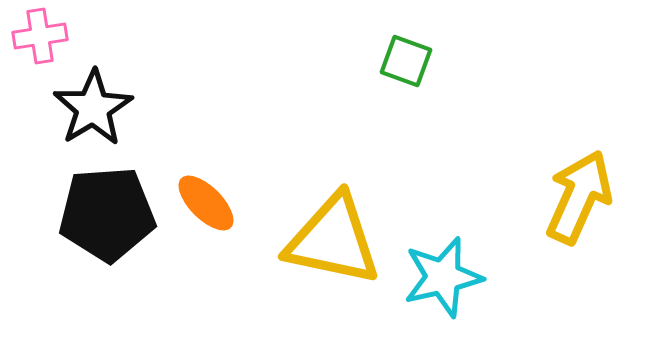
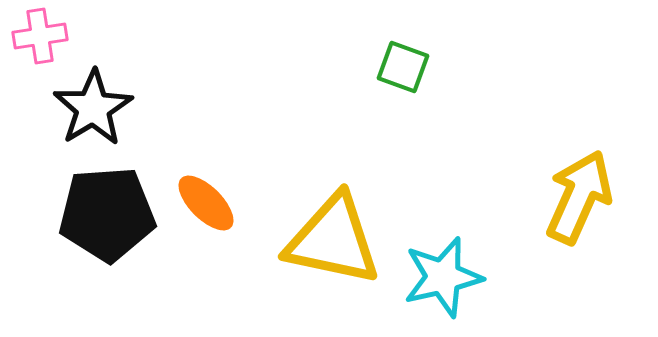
green square: moved 3 px left, 6 px down
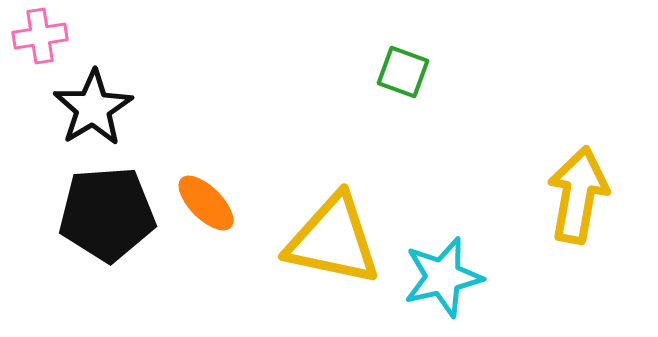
green square: moved 5 px down
yellow arrow: moved 1 px left, 2 px up; rotated 14 degrees counterclockwise
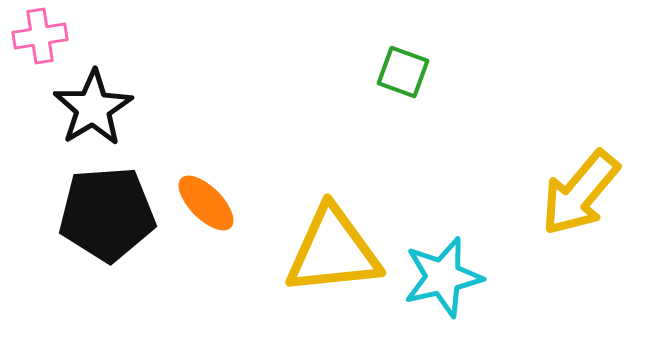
yellow arrow: moved 2 px right, 2 px up; rotated 150 degrees counterclockwise
yellow triangle: moved 11 px down; rotated 18 degrees counterclockwise
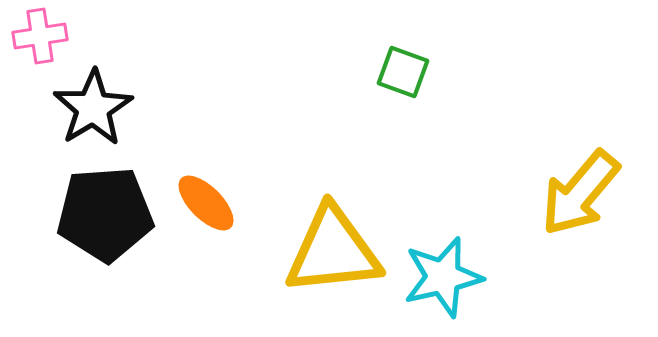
black pentagon: moved 2 px left
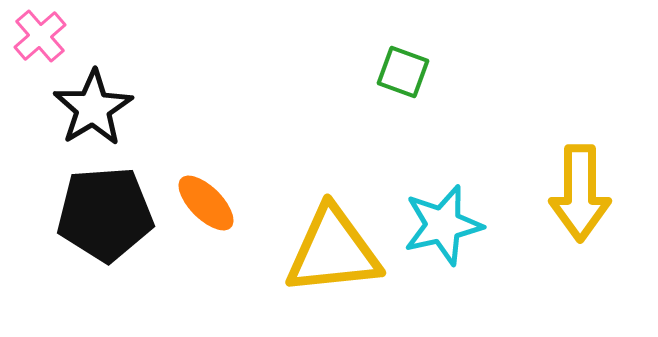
pink cross: rotated 32 degrees counterclockwise
yellow arrow: rotated 40 degrees counterclockwise
cyan star: moved 52 px up
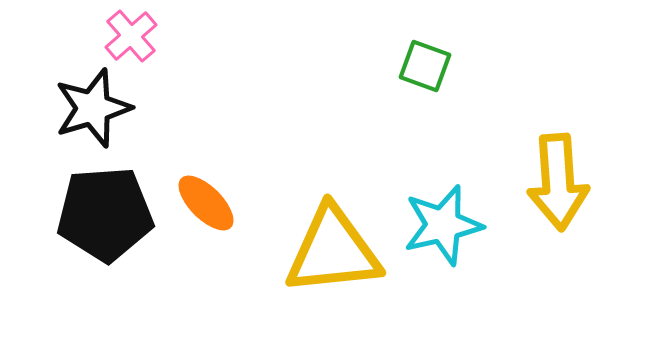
pink cross: moved 91 px right
green square: moved 22 px right, 6 px up
black star: rotated 14 degrees clockwise
yellow arrow: moved 22 px left, 11 px up; rotated 4 degrees counterclockwise
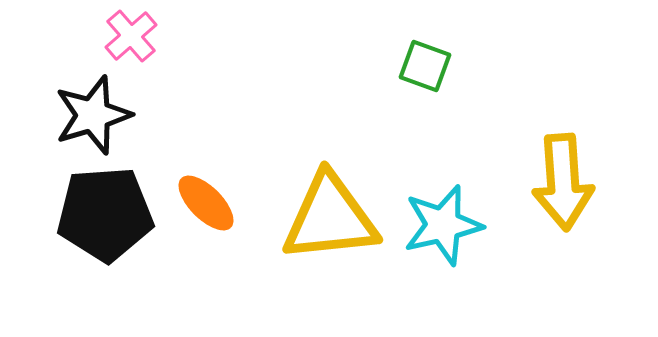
black star: moved 7 px down
yellow arrow: moved 5 px right
yellow triangle: moved 3 px left, 33 px up
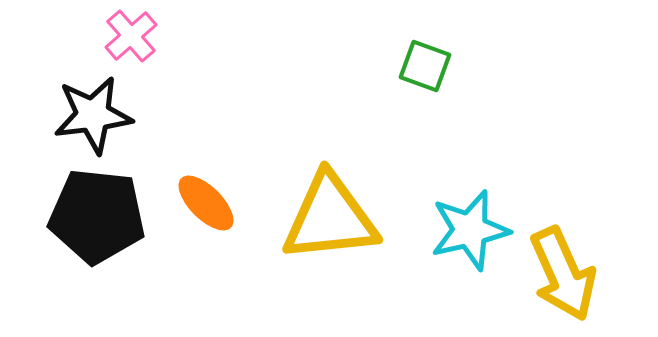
black star: rotated 10 degrees clockwise
yellow arrow: moved 92 px down; rotated 20 degrees counterclockwise
black pentagon: moved 8 px left, 2 px down; rotated 10 degrees clockwise
cyan star: moved 27 px right, 5 px down
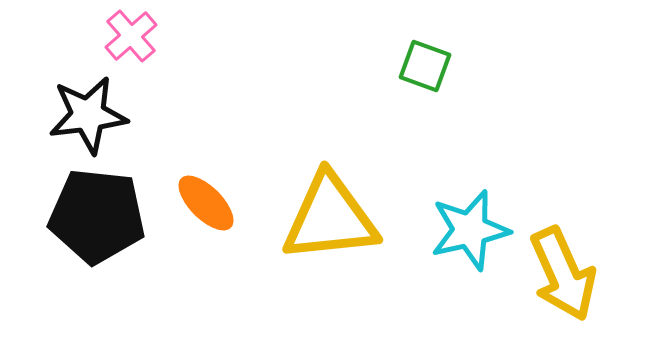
black star: moved 5 px left
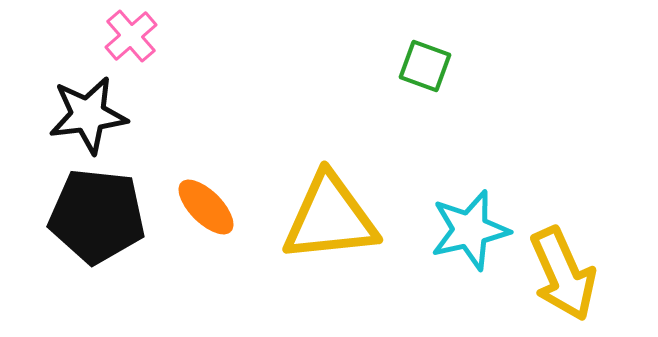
orange ellipse: moved 4 px down
